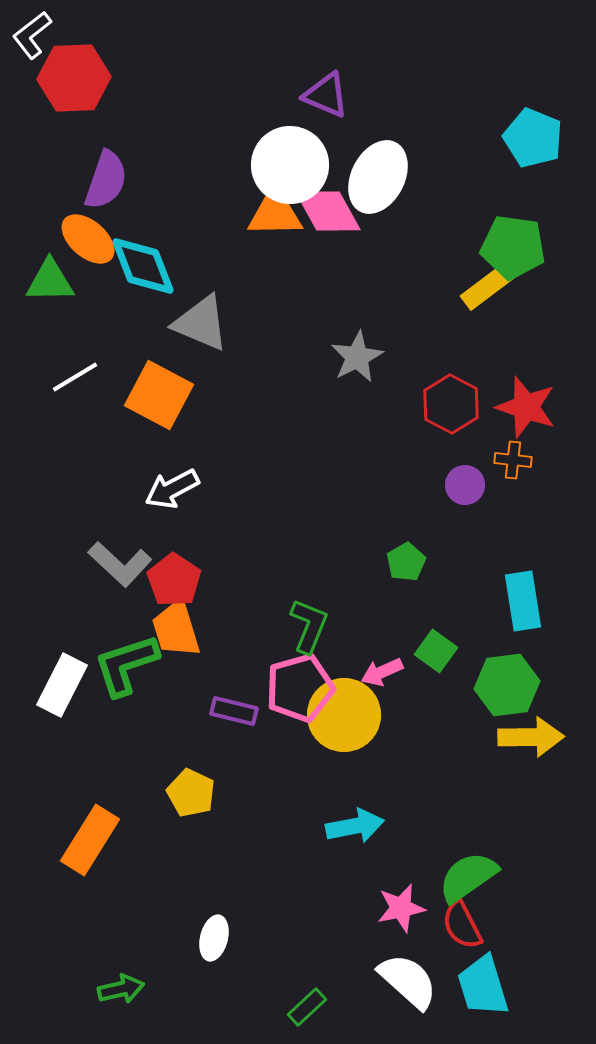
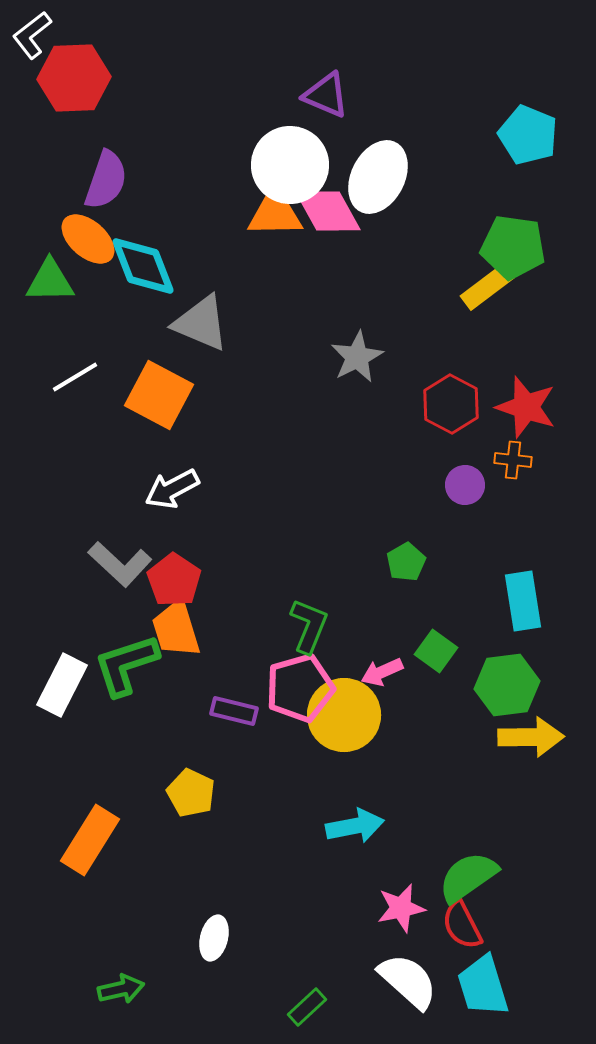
cyan pentagon at (533, 138): moved 5 px left, 3 px up
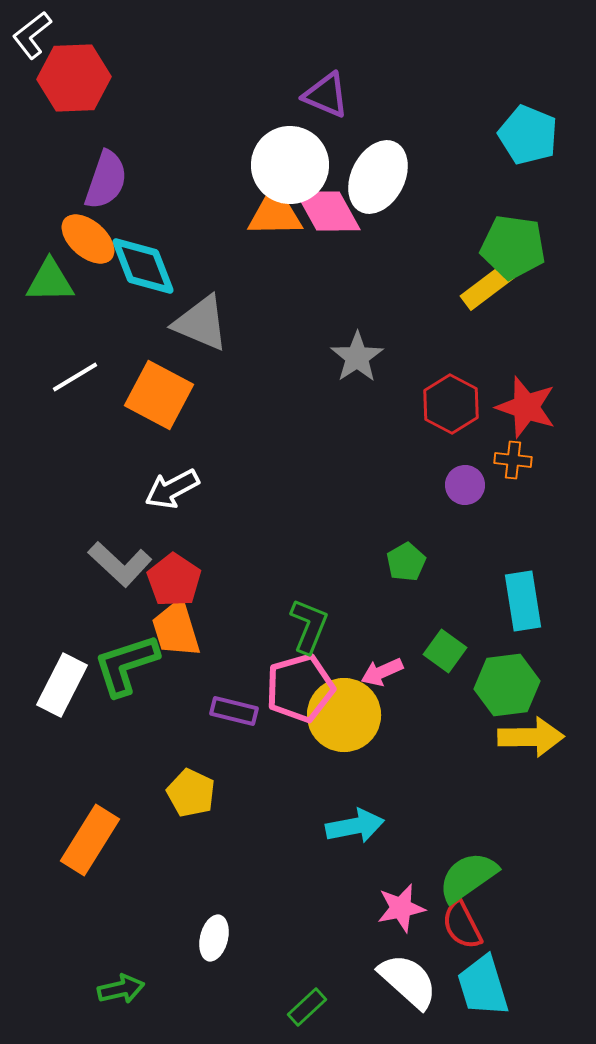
gray star at (357, 357): rotated 6 degrees counterclockwise
green square at (436, 651): moved 9 px right
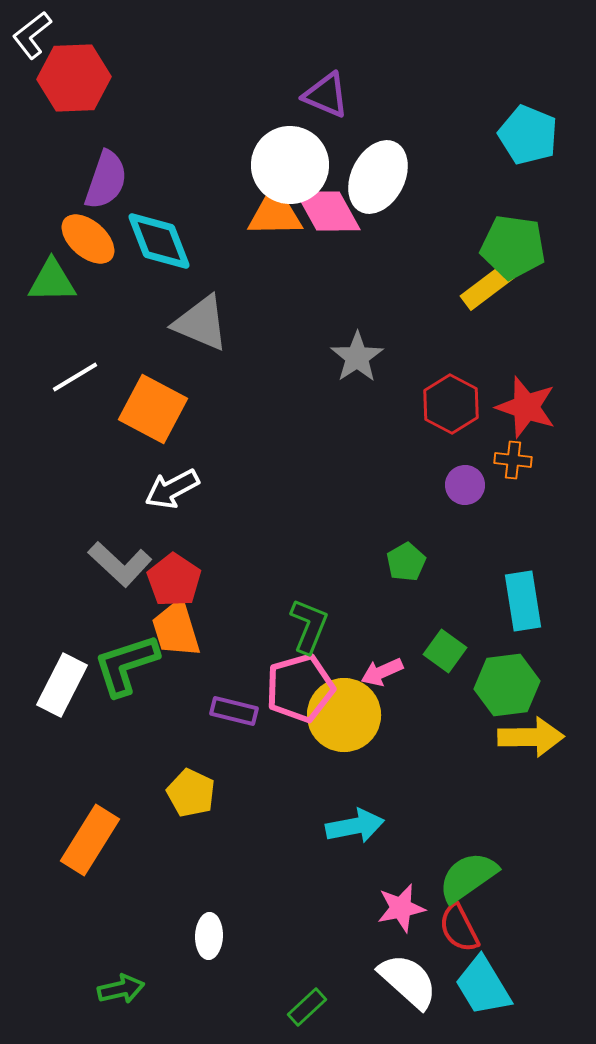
cyan diamond at (143, 266): moved 16 px right, 25 px up
green triangle at (50, 281): moved 2 px right
orange square at (159, 395): moved 6 px left, 14 px down
red semicircle at (462, 925): moved 3 px left, 3 px down
white ellipse at (214, 938): moved 5 px left, 2 px up; rotated 12 degrees counterclockwise
cyan trapezoid at (483, 986): rotated 14 degrees counterclockwise
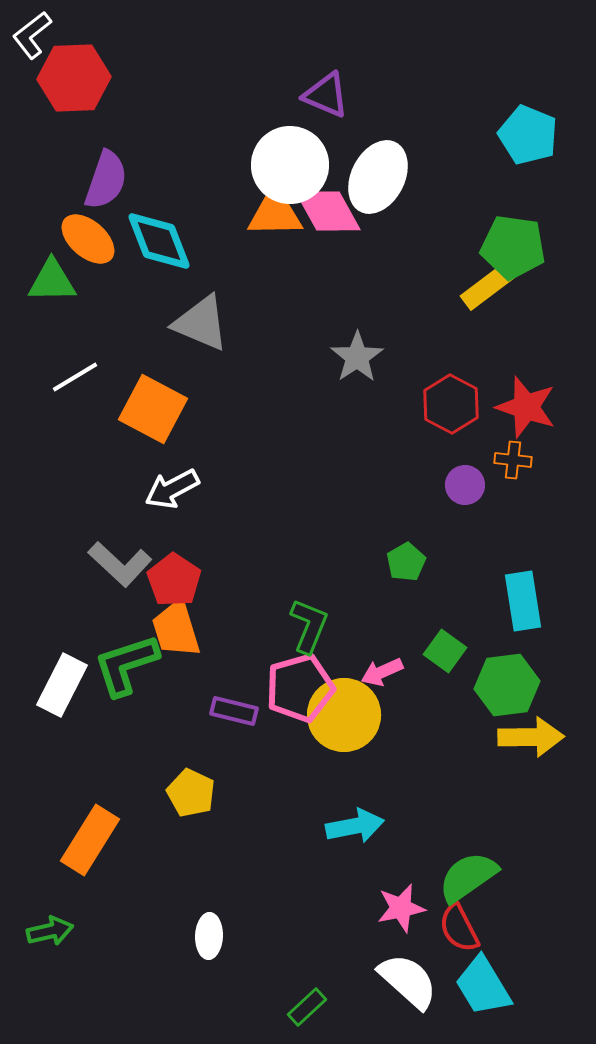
green arrow at (121, 989): moved 71 px left, 58 px up
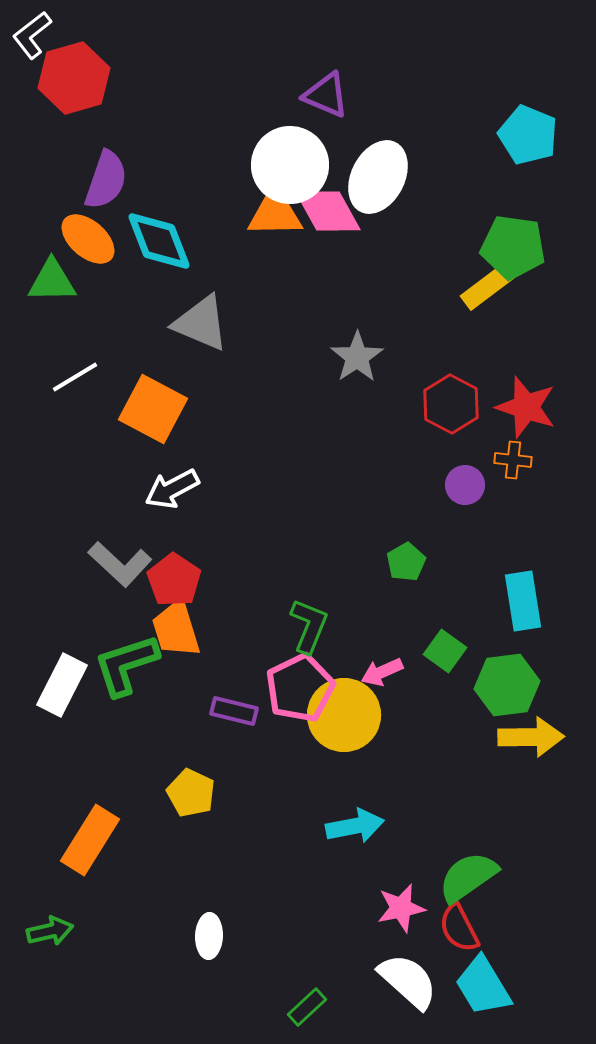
red hexagon at (74, 78): rotated 14 degrees counterclockwise
pink pentagon at (300, 688): rotated 10 degrees counterclockwise
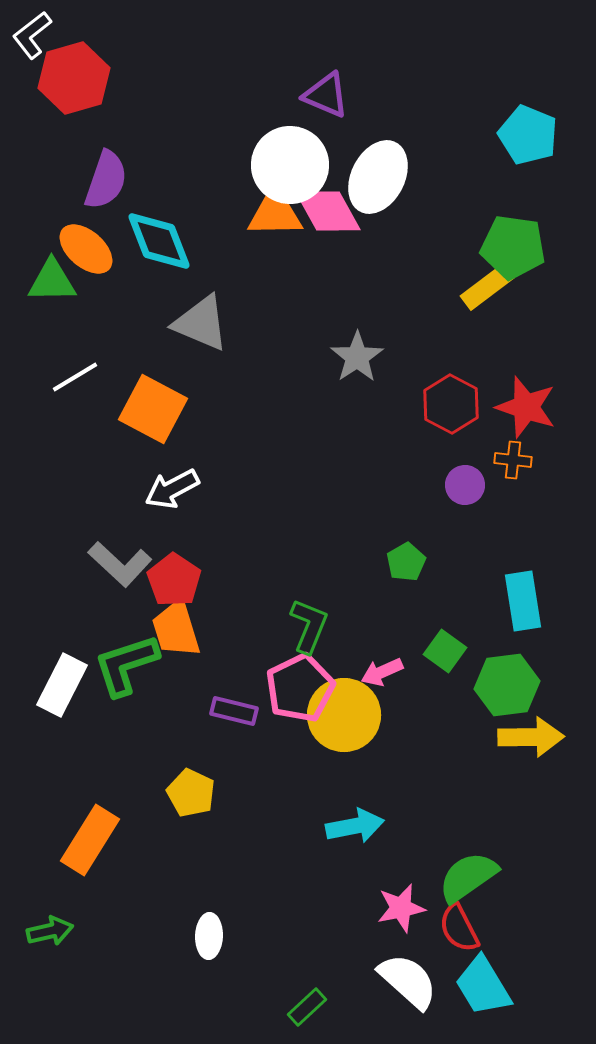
orange ellipse at (88, 239): moved 2 px left, 10 px down
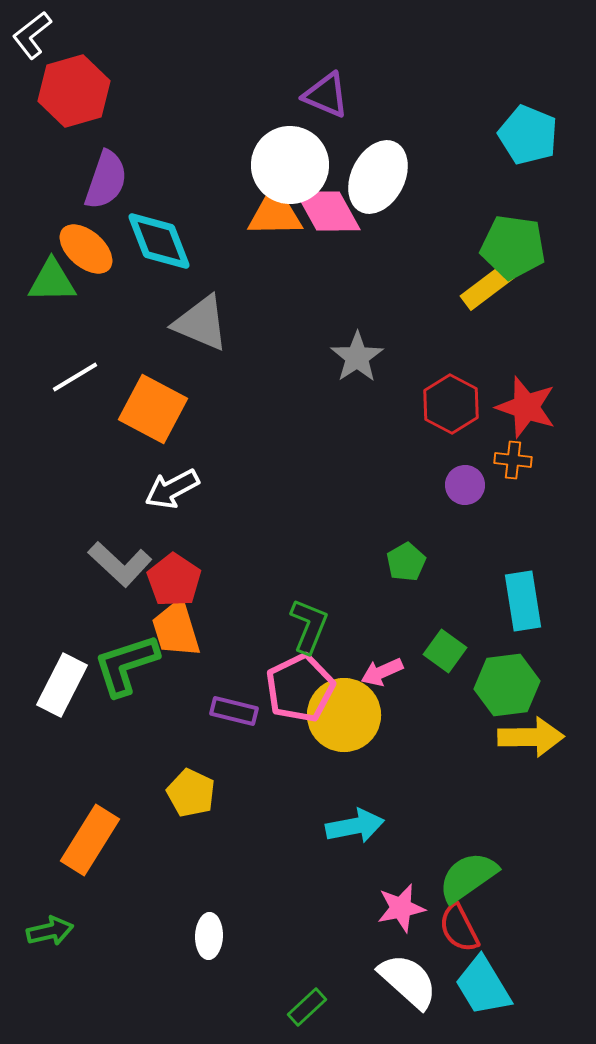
red hexagon at (74, 78): moved 13 px down
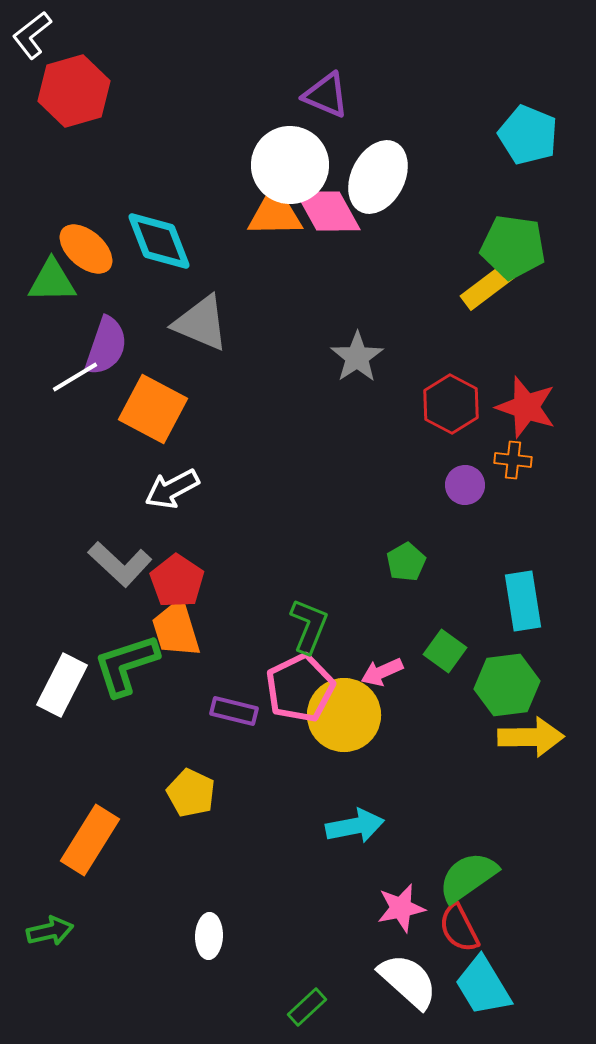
purple semicircle at (106, 180): moved 166 px down
red pentagon at (174, 580): moved 3 px right, 1 px down
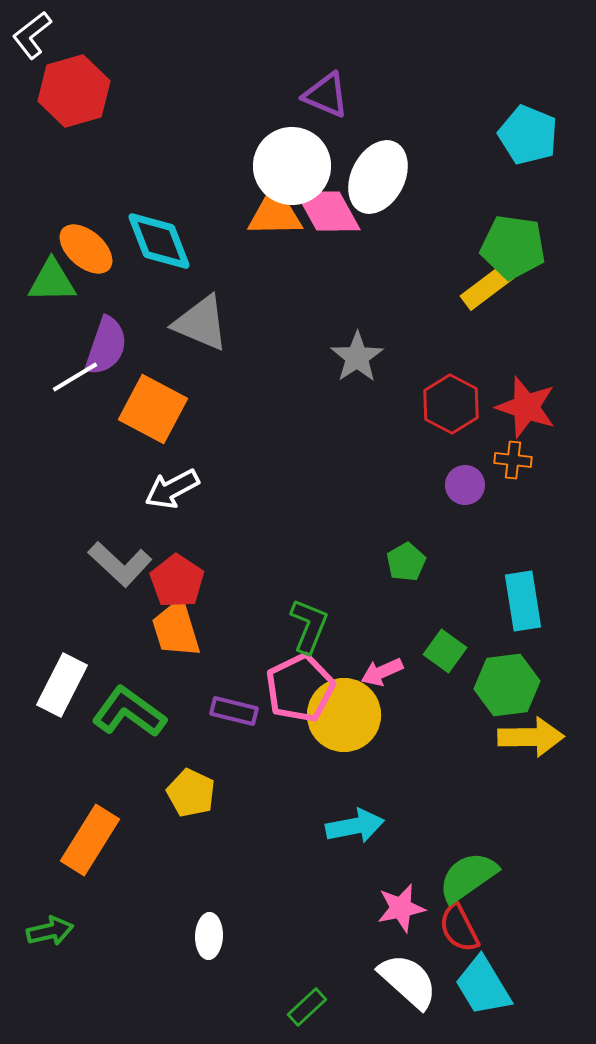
white circle at (290, 165): moved 2 px right, 1 px down
green L-shape at (126, 665): moved 3 px right, 47 px down; rotated 54 degrees clockwise
